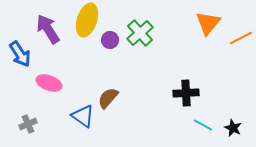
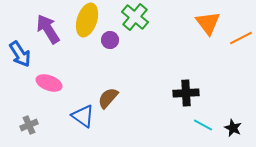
orange triangle: rotated 16 degrees counterclockwise
green cross: moved 5 px left, 16 px up; rotated 8 degrees counterclockwise
gray cross: moved 1 px right, 1 px down
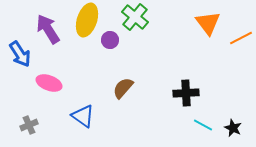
brown semicircle: moved 15 px right, 10 px up
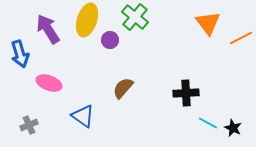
blue arrow: rotated 16 degrees clockwise
cyan line: moved 5 px right, 2 px up
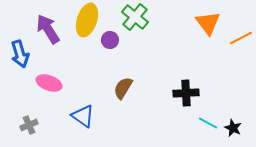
brown semicircle: rotated 10 degrees counterclockwise
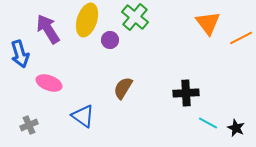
black star: moved 3 px right
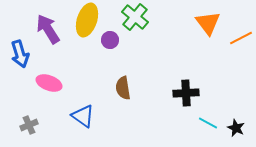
brown semicircle: rotated 40 degrees counterclockwise
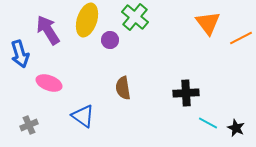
purple arrow: moved 1 px down
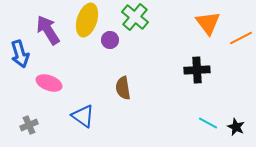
black cross: moved 11 px right, 23 px up
black star: moved 1 px up
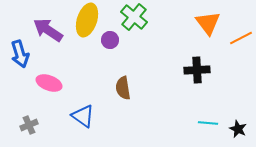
green cross: moved 1 px left
purple arrow: rotated 24 degrees counterclockwise
cyan line: rotated 24 degrees counterclockwise
black star: moved 2 px right, 2 px down
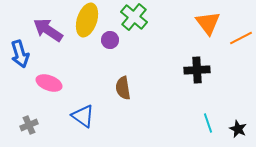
cyan line: rotated 66 degrees clockwise
